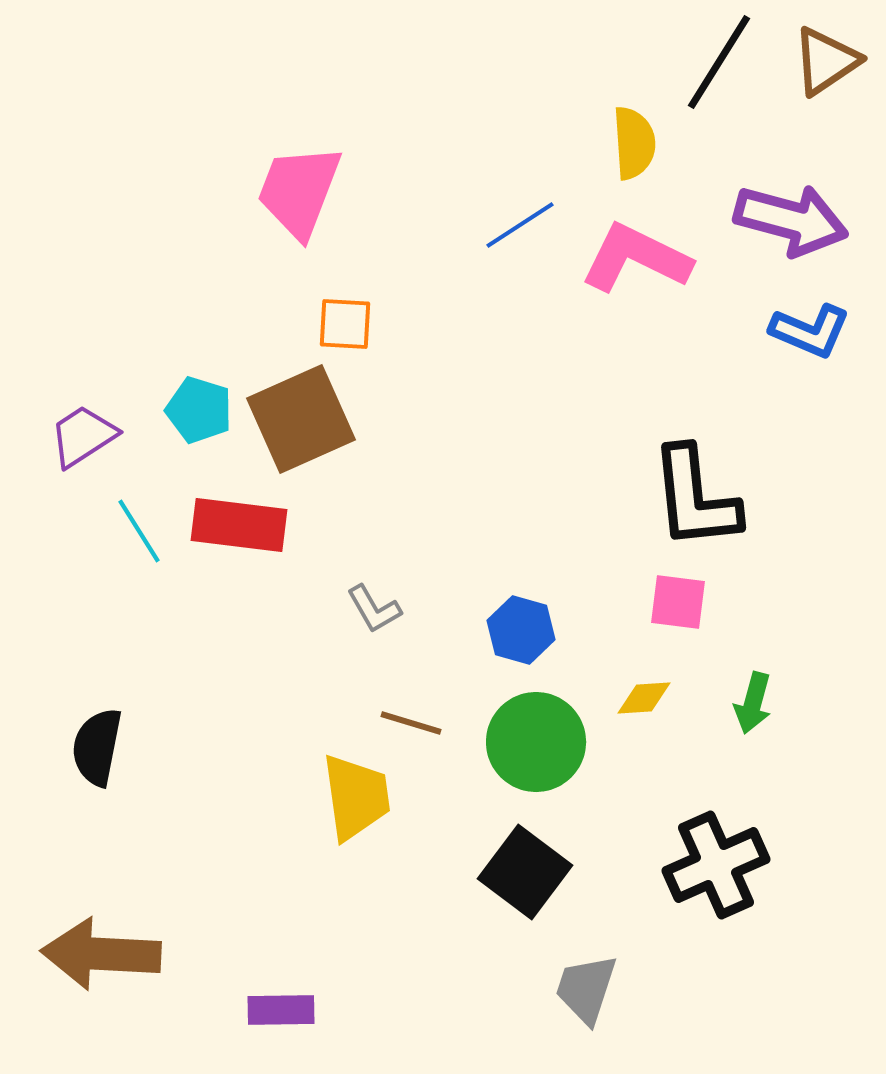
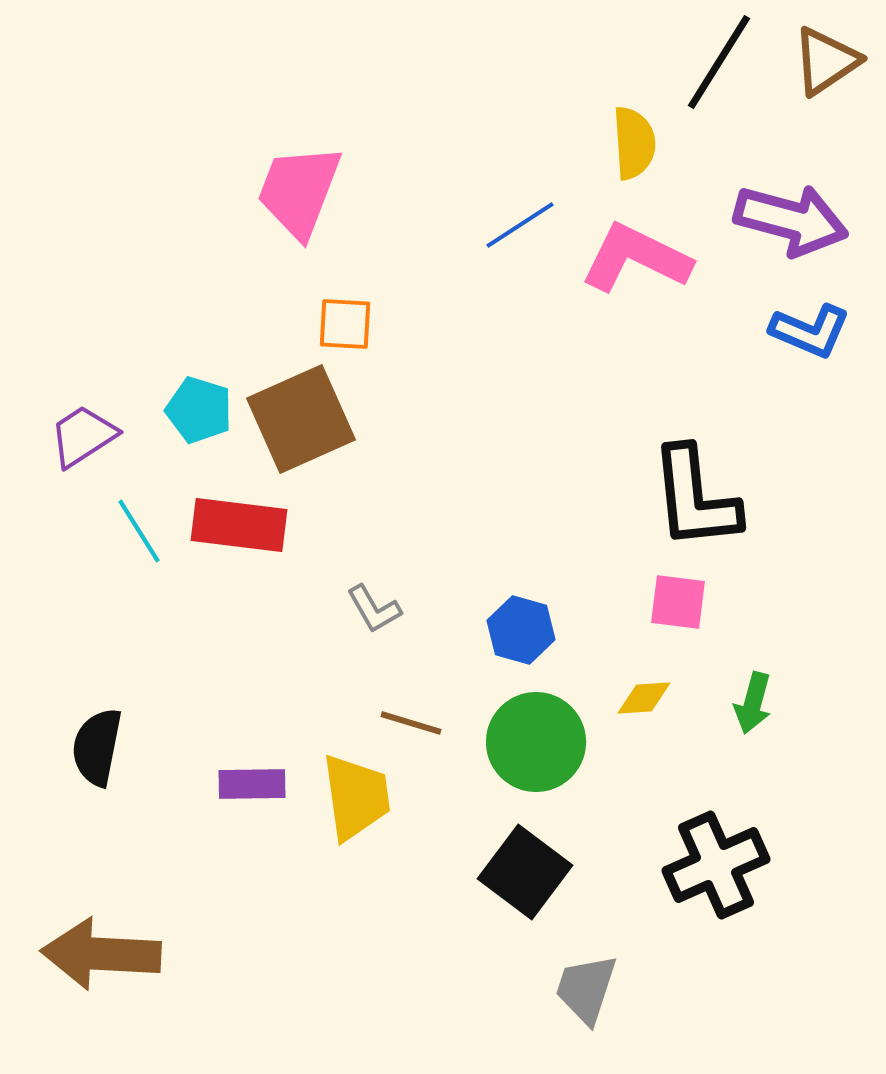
purple rectangle: moved 29 px left, 226 px up
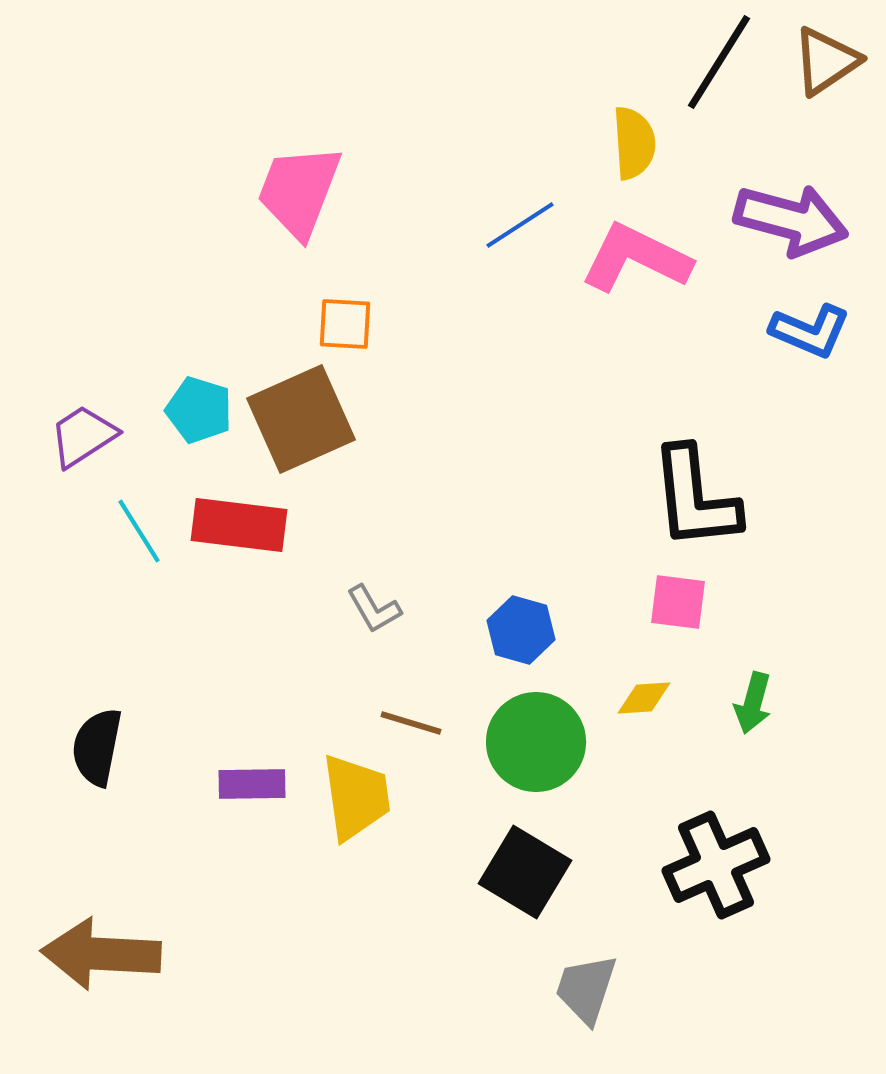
black square: rotated 6 degrees counterclockwise
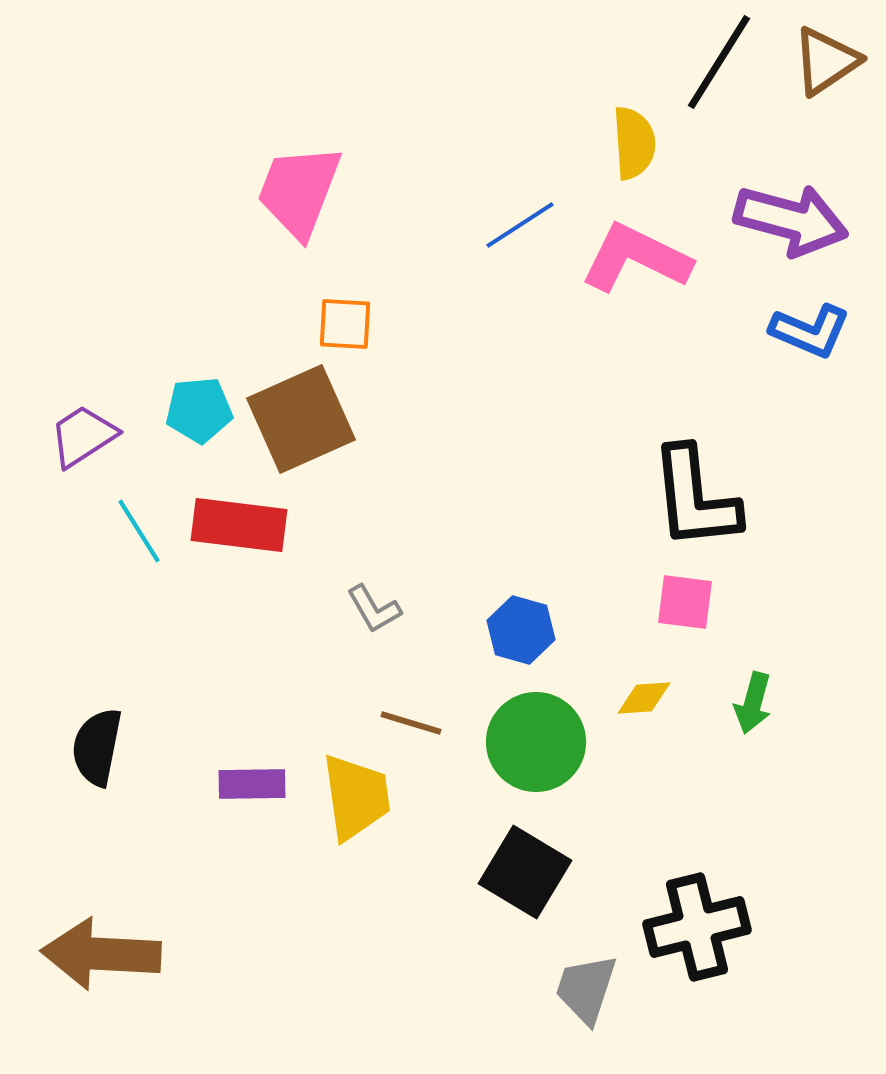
cyan pentagon: rotated 22 degrees counterclockwise
pink square: moved 7 px right
black cross: moved 19 px left, 62 px down; rotated 10 degrees clockwise
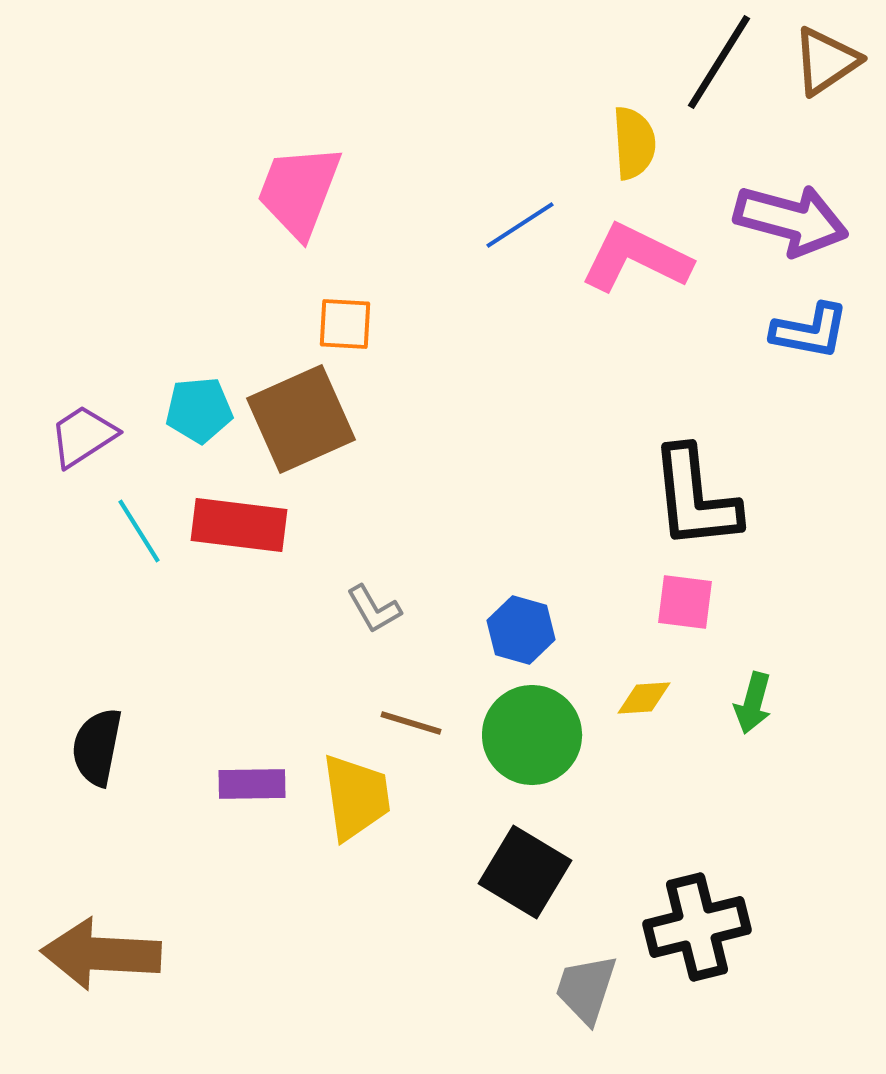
blue L-shape: rotated 12 degrees counterclockwise
green circle: moved 4 px left, 7 px up
